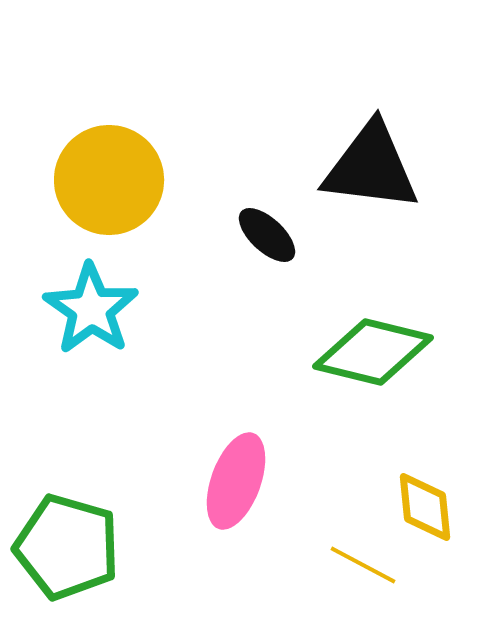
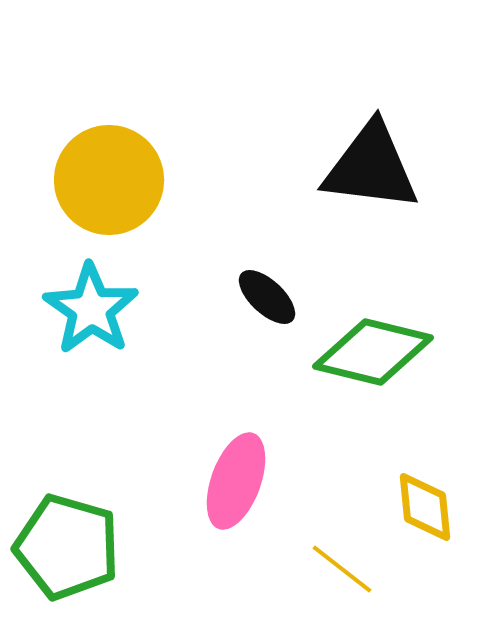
black ellipse: moved 62 px down
yellow line: moved 21 px left, 4 px down; rotated 10 degrees clockwise
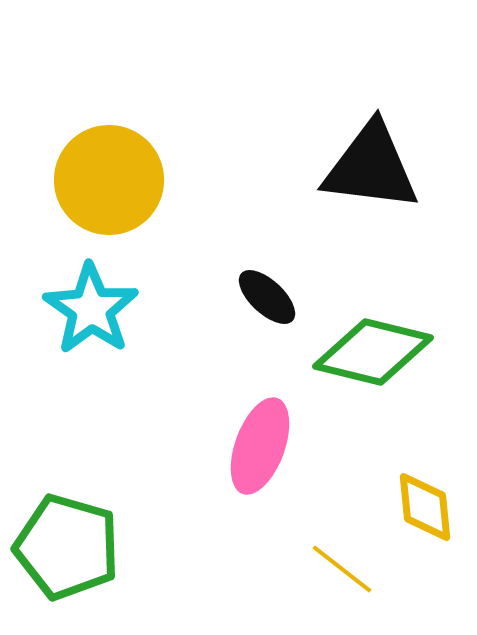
pink ellipse: moved 24 px right, 35 px up
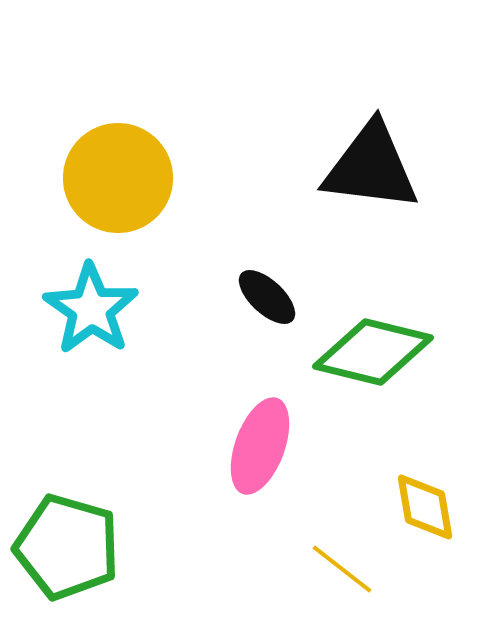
yellow circle: moved 9 px right, 2 px up
yellow diamond: rotated 4 degrees counterclockwise
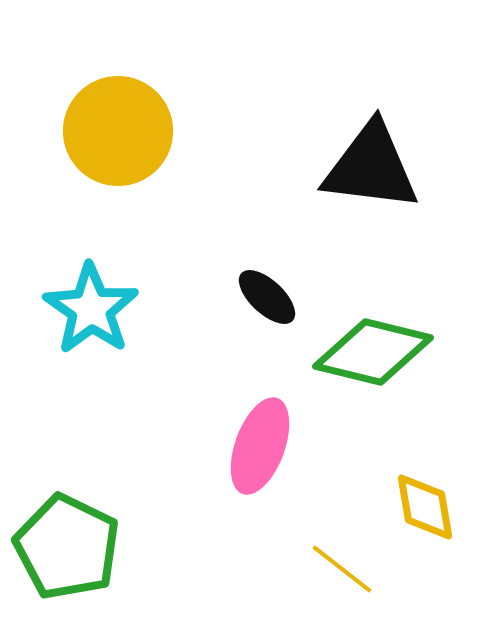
yellow circle: moved 47 px up
green pentagon: rotated 10 degrees clockwise
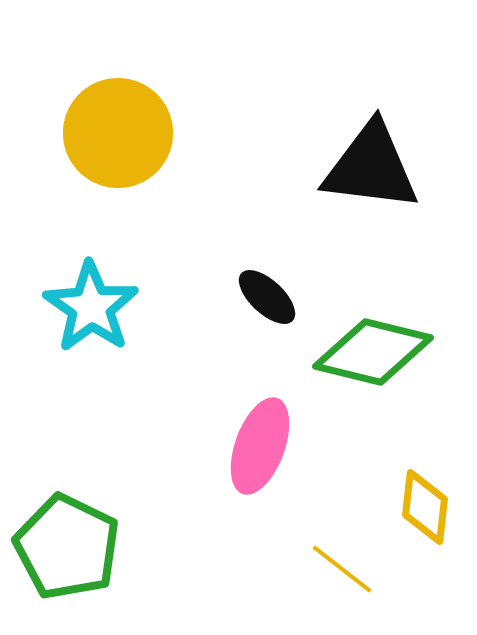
yellow circle: moved 2 px down
cyan star: moved 2 px up
yellow diamond: rotated 16 degrees clockwise
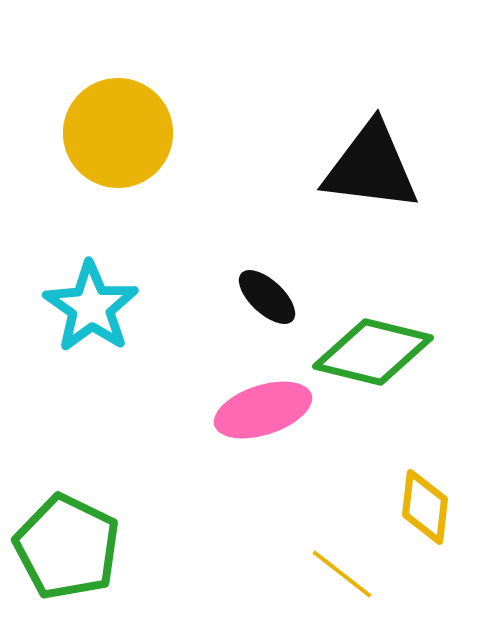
pink ellipse: moved 3 px right, 36 px up; rotated 52 degrees clockwise
yellow line: moved 5 px down
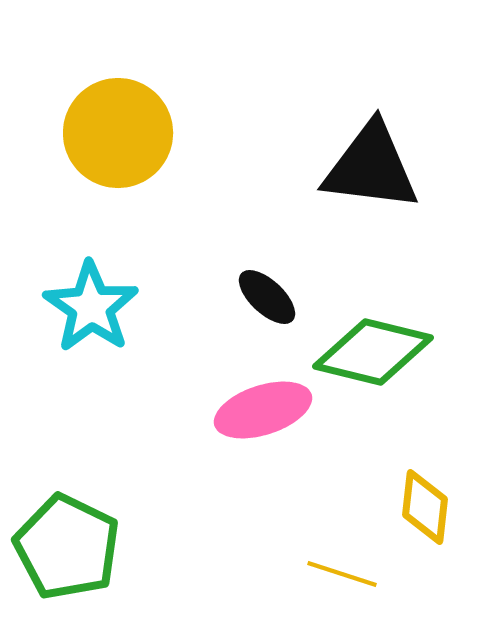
yellow line: rotated 20 degrees counterclockwise
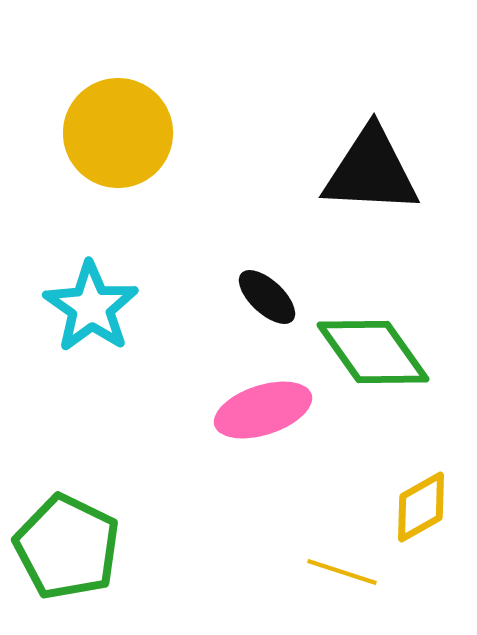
black triangle: moved 4 px down; rotated 4 degrees counterclockwise
green diamond: rotated 41 degrees clockwise
yellow diamond: moved 4 px left; rotated 54 degrees clockwise
yellow line: moved 2 px up
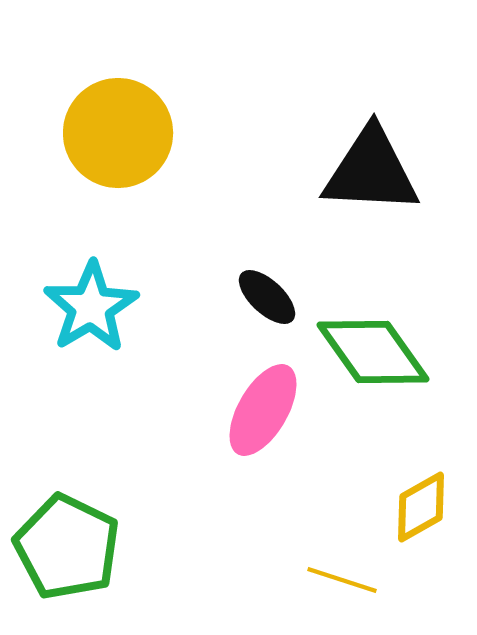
cyan star: rotated 6 degrees clockwise
pink ellipse: rotated 42 degrees counterclockwise
yellow line: moved 8 px down
